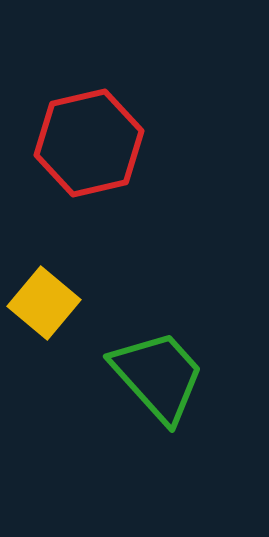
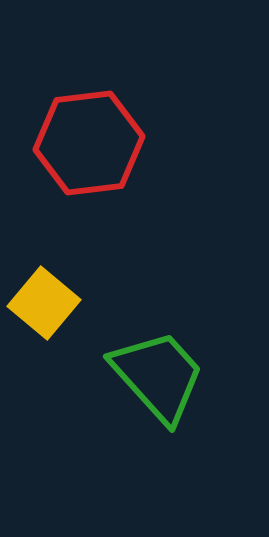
red hexagon: rotated 6 degrees clockwise
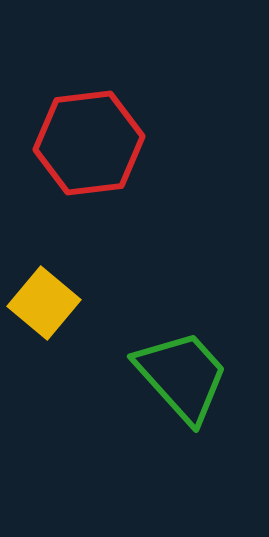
green trapezoid: moved 24 px right
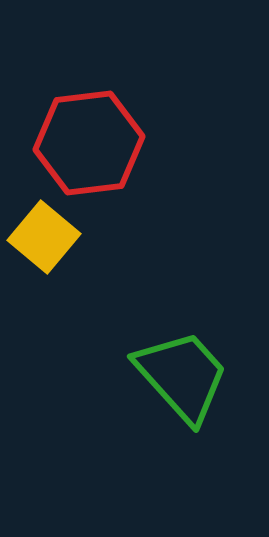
yellow square: moved 66 px up
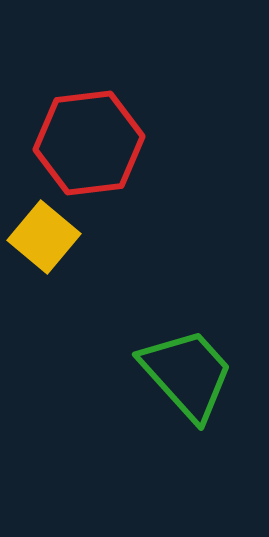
green trapezoid: moved 5 px right, 2 px up
